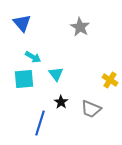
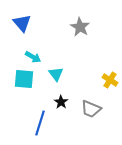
cyan square: rotated 10 degrees clockwise
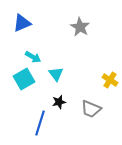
blue triangle: rotated 48 degrees clockwise
cyan square: rotated 35 degrees counterclockwise
black star: moved 2 px left; rotated 24 degrees clockwise
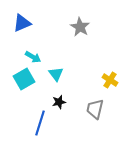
gray trapezoid: moved 4 px right; rotated 80 degrees clockwise
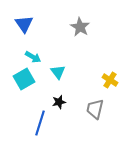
blue triangle: moved 2 px right, 1 px down; rotated 42 degrees counterclockwise
cyan triangle: moved 2 px right, 2 px up
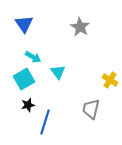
black star: moved 31 px left, 3 px down
gray trapezoid: moved 4 px left
blue line: moved 5 px right, 1 px up
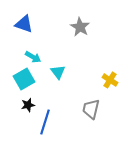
blue triangle: rotated 36 degrees counterclockwise
